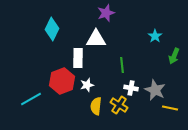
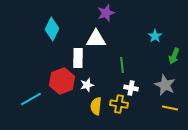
gray star: moved 10 px right, 5 px up
yellow cross: moved 1 px up; rotated 24 degrees counterclockwise
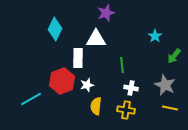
cyan diamond: moved 3 px right
green arrow: rotated 14 degrees clockwise
yellow cross: moved 7 px right, 6 px down
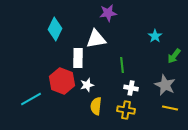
purple star: moved 2 px right; rotated 12 degrees clockwise
white triangle: rotated 10 degrees counterclockwise
red hexagon: rotated 20 degrees counterclockwise
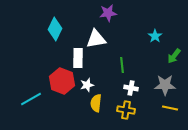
gray star: rotated 25 degrees counterclockwise
yellow semicircle: moved 3 px up
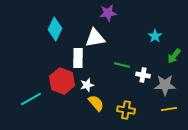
white triangle: moved 1 px left, 1 px up
green line: rotated 70 degrees counterclockwise
white cross: moved 12 px right, 13 px up
yellow semicircle: rotated 132 degrees clockwise
yellow line: moved 1 px left, 1 px down; rotated 21 degrees counterclockwise
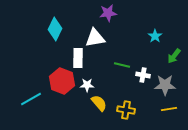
white star: rotated 16 degrees clockwise
yellow semicircle: moved 3 px right
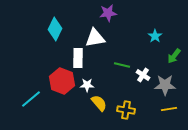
white cross: rotated 24 degrees clockwise
cyan line: rotated 10 degrees counterclockwise
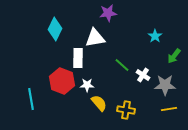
green line: rotated 28 degrees clockwise
cyan line: rotated 60 degrees counterclockwise
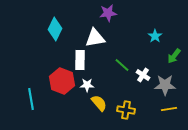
white rectangle: moved 2 px right, 2 px down
